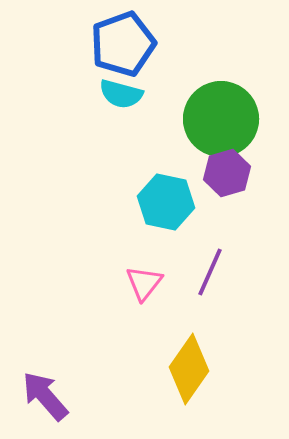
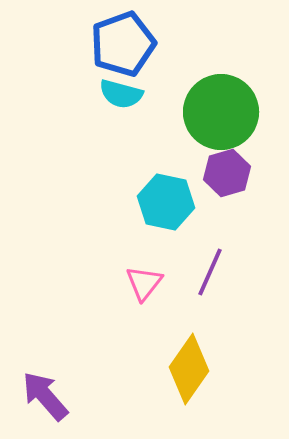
green circle: moved 7 px up
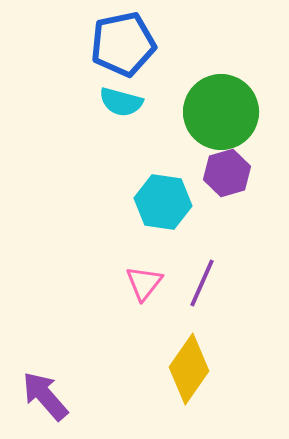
blue pentagon: rotated 8 degrees clockwise
cyan semicircle: moved 8 px down
cyan hexagon: moved 3 px left; rotated 4 degrees counterclockwise
purple line: moved 8 px left, 11 px down
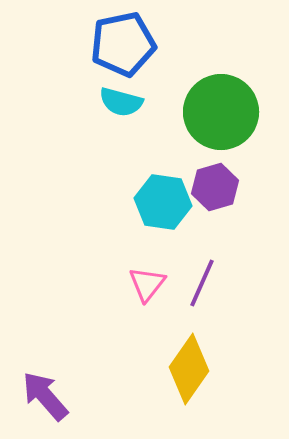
purple hexagon: moved 12 px left, 14 px down
pink triangle: moved 3 px right, 1 px down
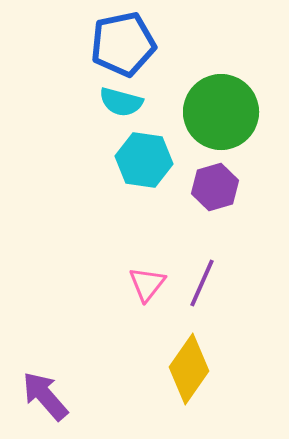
cyan hexagon: moved 19 px left, 42 px up
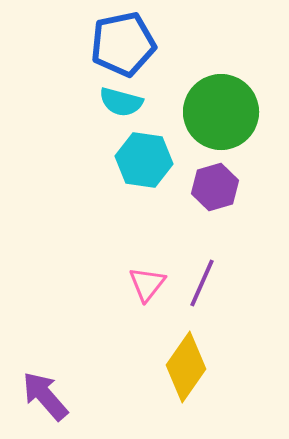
yellow diamond: moved 3 px left, 2 px up
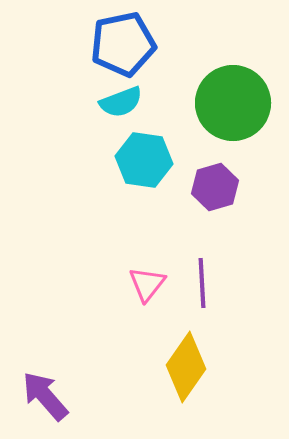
cyan semicircle: rotated 36 degrees counterclockwise
green circle: moved 12 px right, 9 px up
purple line: rotated 27 degrees counterclockwise
